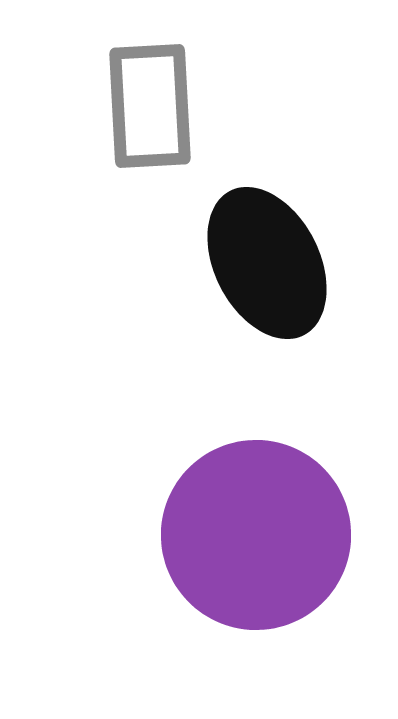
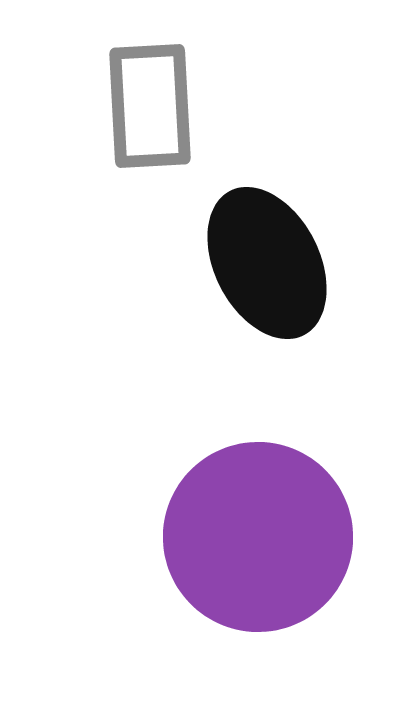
purple circle: moved 2 px right, 2 px down
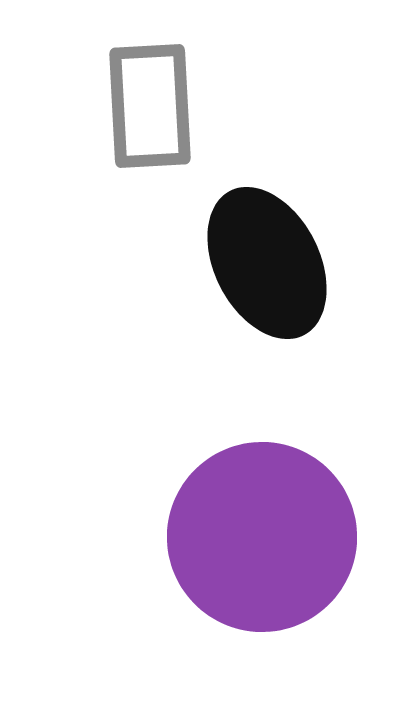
purple circle: moved 4 px right
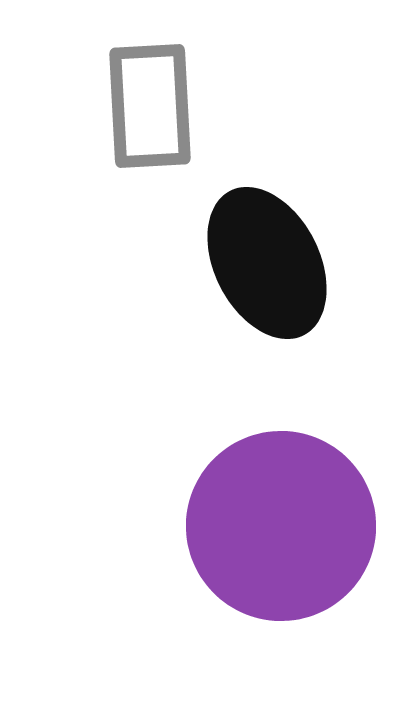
purple circle: moved 19 px right, 11 px up
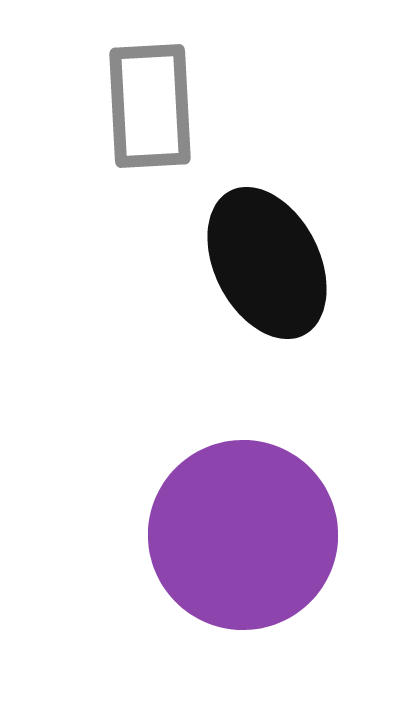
purple circle: moved 38 px left, 9 px down
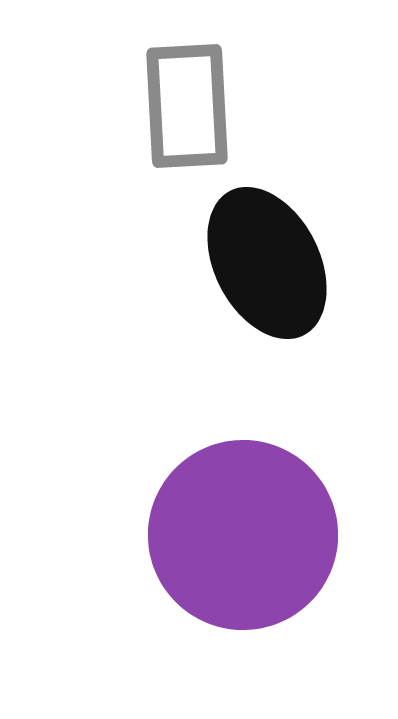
gray rectangle: moved 37 px right
